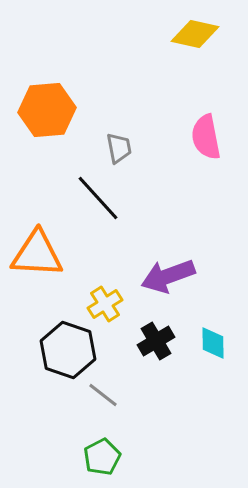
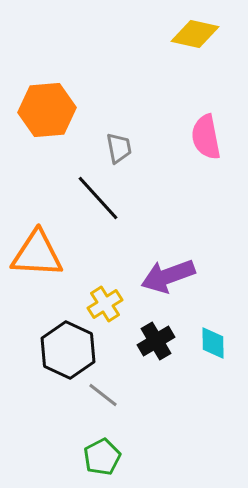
black hexagon: rotated 6 degrees clockwise
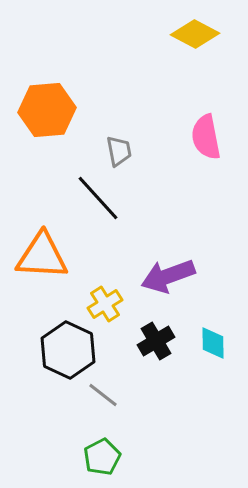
yellow diamond: rotated 15 degrees clockwise
gray trapezoid: moved 3 px down
orange triangle: moved 5 px right, 2 px down
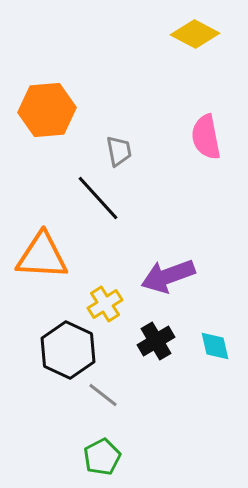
cyan diamond: moved 2 px right, 3 px down; rotated 12 degrees counterclockwise
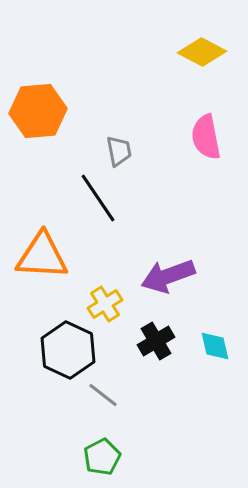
yellow diamond: moved 7 px right, 18 px down
orange hexagon: moved 9 px left, 1 px down
black line: rotated 8 degrees clockwise
